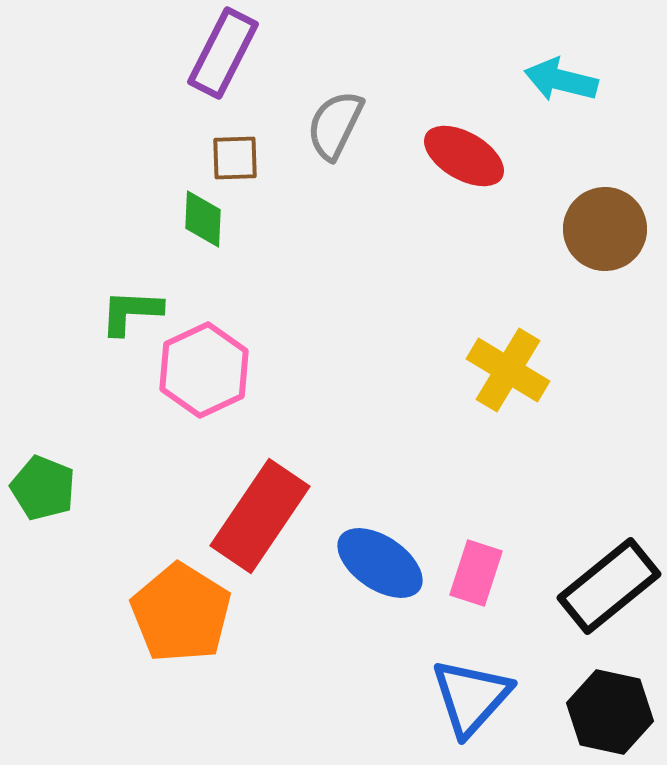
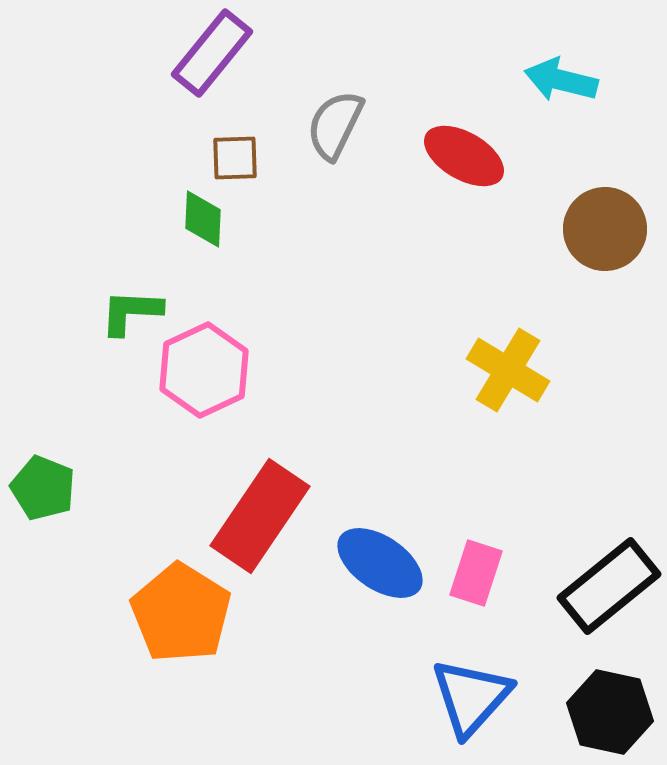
purple rectangle: moved 11 px left; rotated 12 degrees clockwise
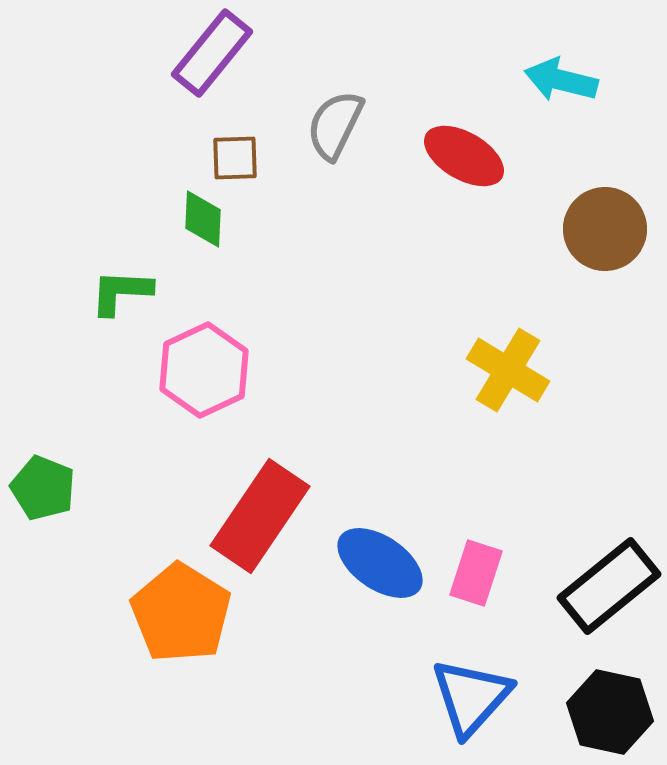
green L-shape: moved 10 px left, 20 px up
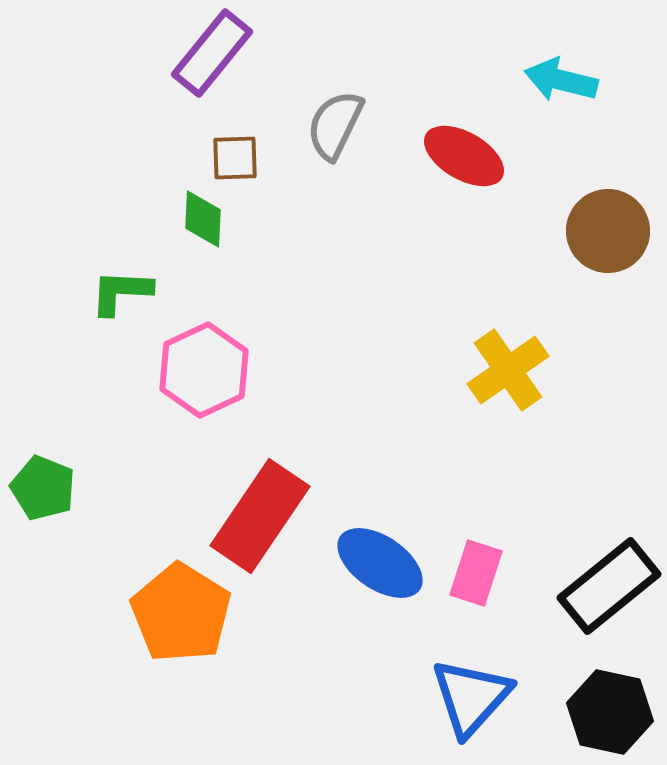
brown circle: moved 3 px right, 2 px down
yellow cross: rotated 24 degrees clockwise
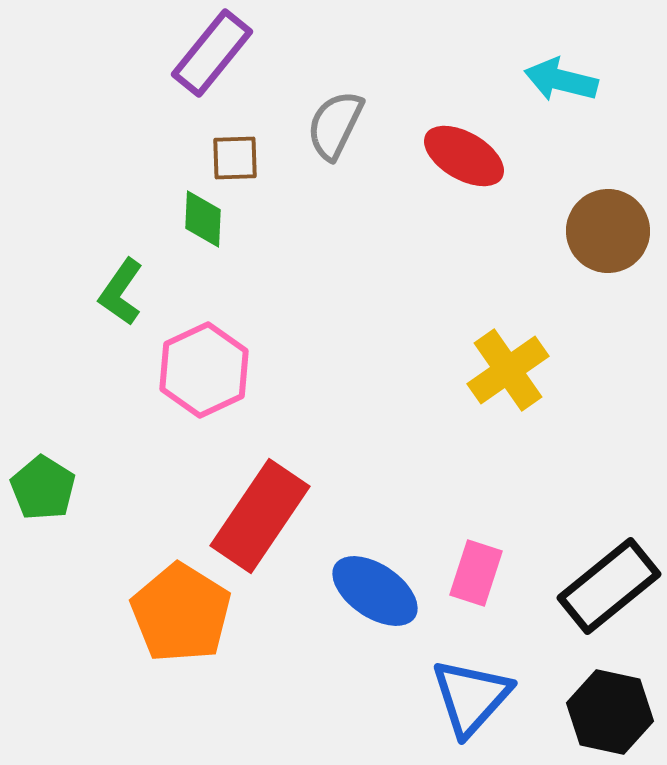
green L-shape: rotated 58 degrees counterclockwise
green pentagon: rotated 10 degrees clockwise
blue ellipse: moved 5 px left, 28 px down
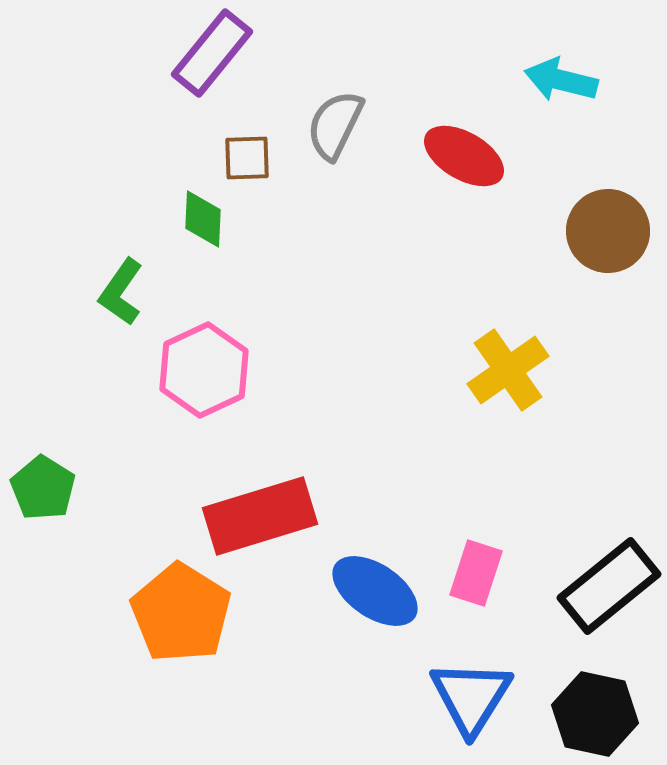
brown square: moved 12 px right
red rectangle: rotated 39 degrees clockwise
blue triangle: rotated 10 degrees counterclockwise
black hexagon: moved 15 px left, 2 px down
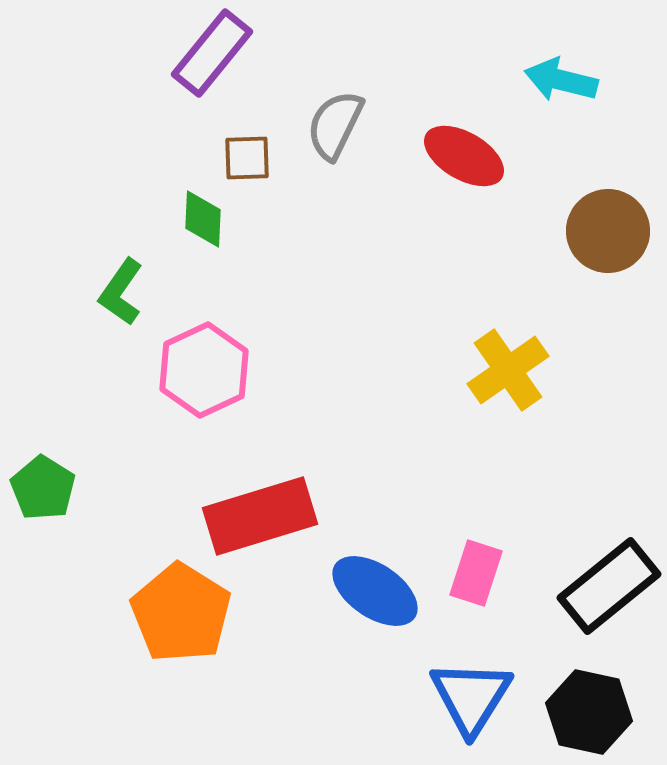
black hexagon: moved 6 px left, 2 px up
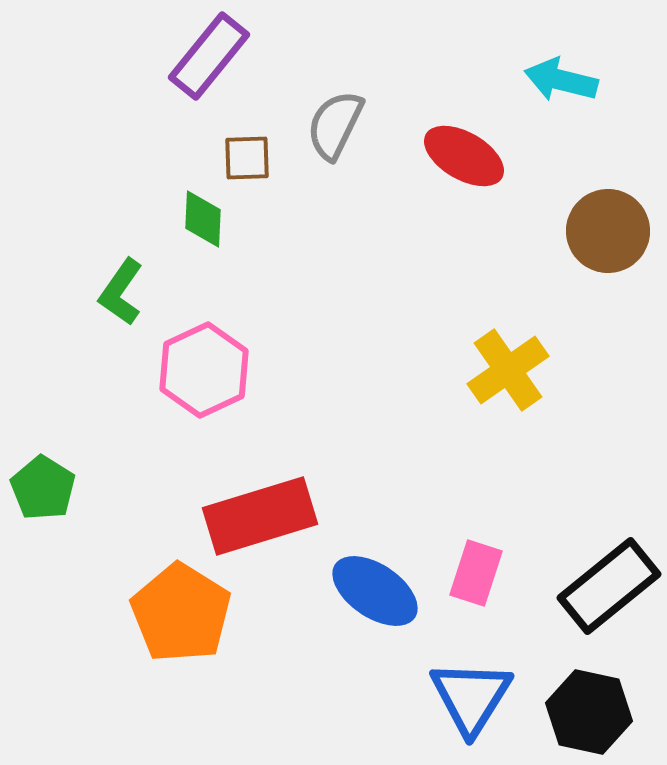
purple rectangle: moved 3 px left, 3 px down
